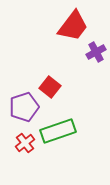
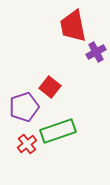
red trapezoid: rotated 132 degrees clockwise
red cross: moved 2 px right, 1 px down
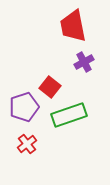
purple cross: moved 12 px left, 10 px down
green rectangle: moved 11 px right, 16 px up
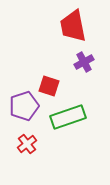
red square: moved 1 px left, 1 px up; rotated 20 degrees counterclockwise
purple pentagon: moved 1 px up
green rectangle: moved 1 px left, 2 px down
